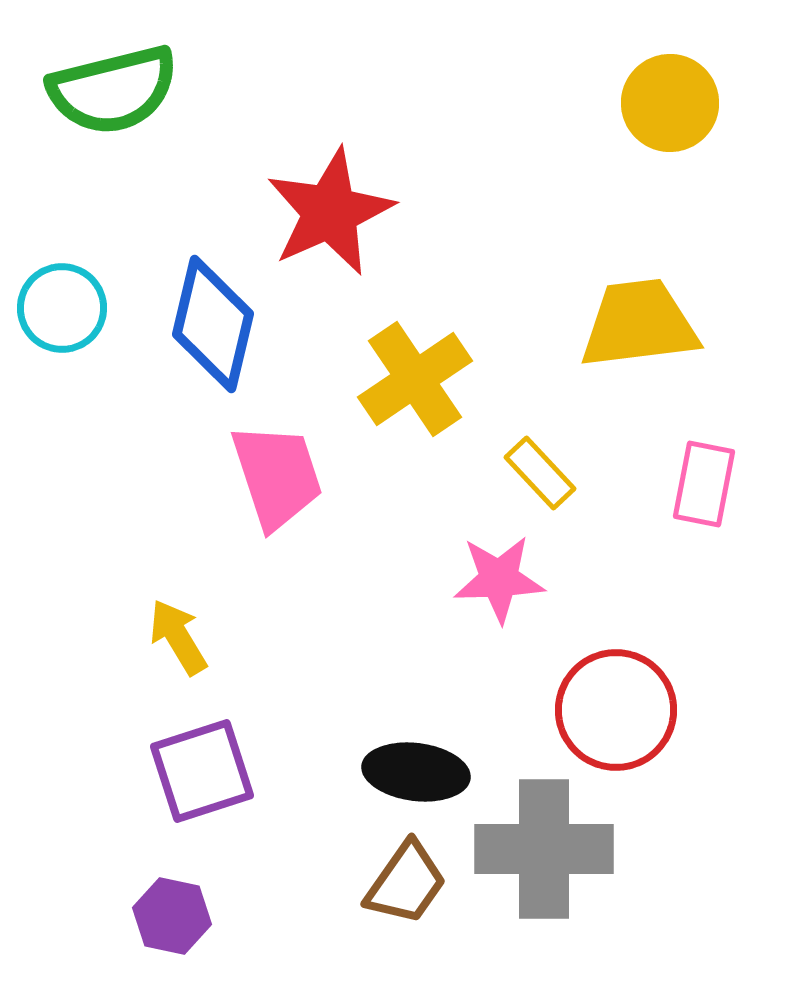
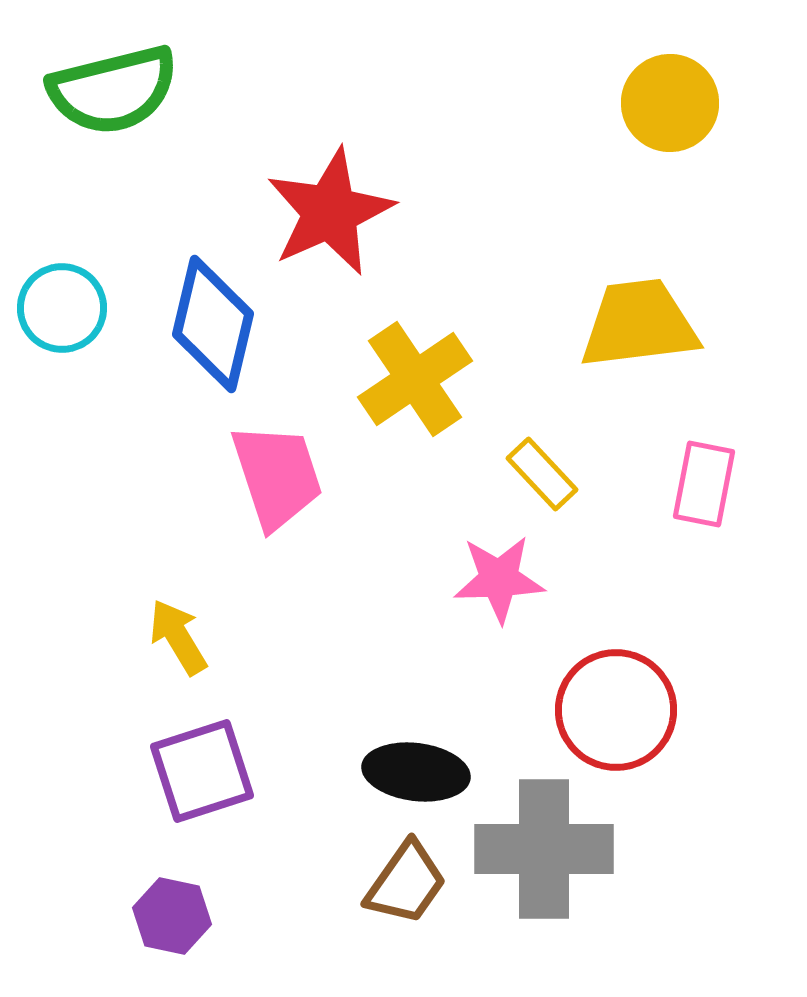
yellow rectangle: moved 2 px right, 1 px down
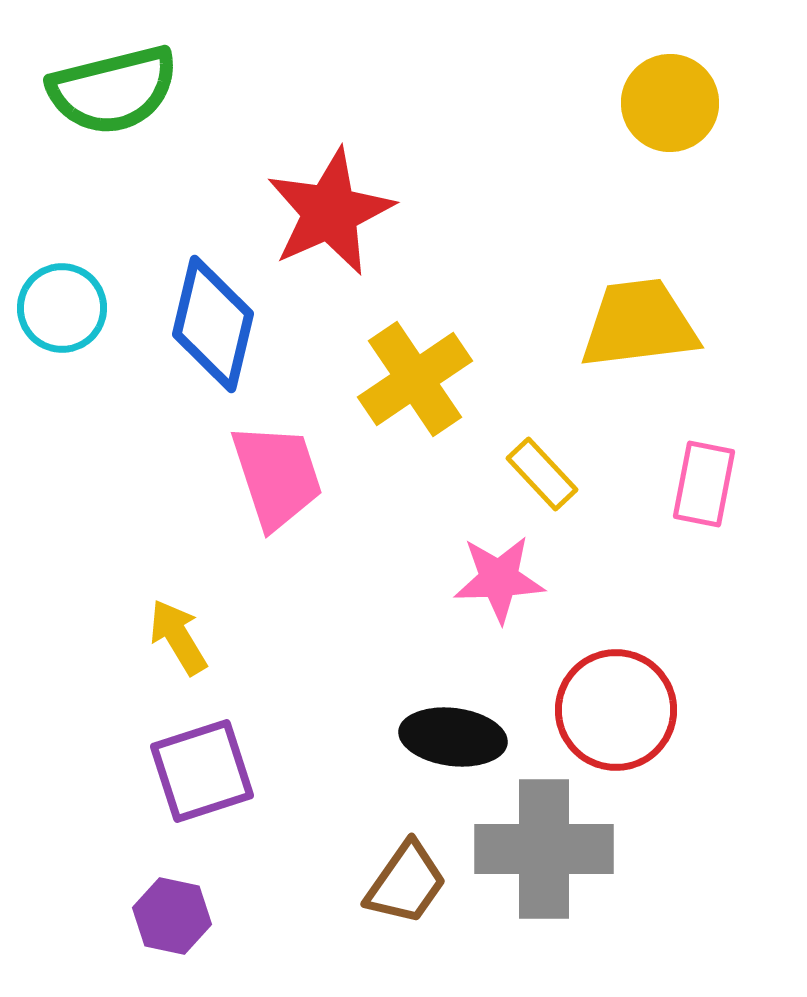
black ellipse: moved 37 px right, 35 px up
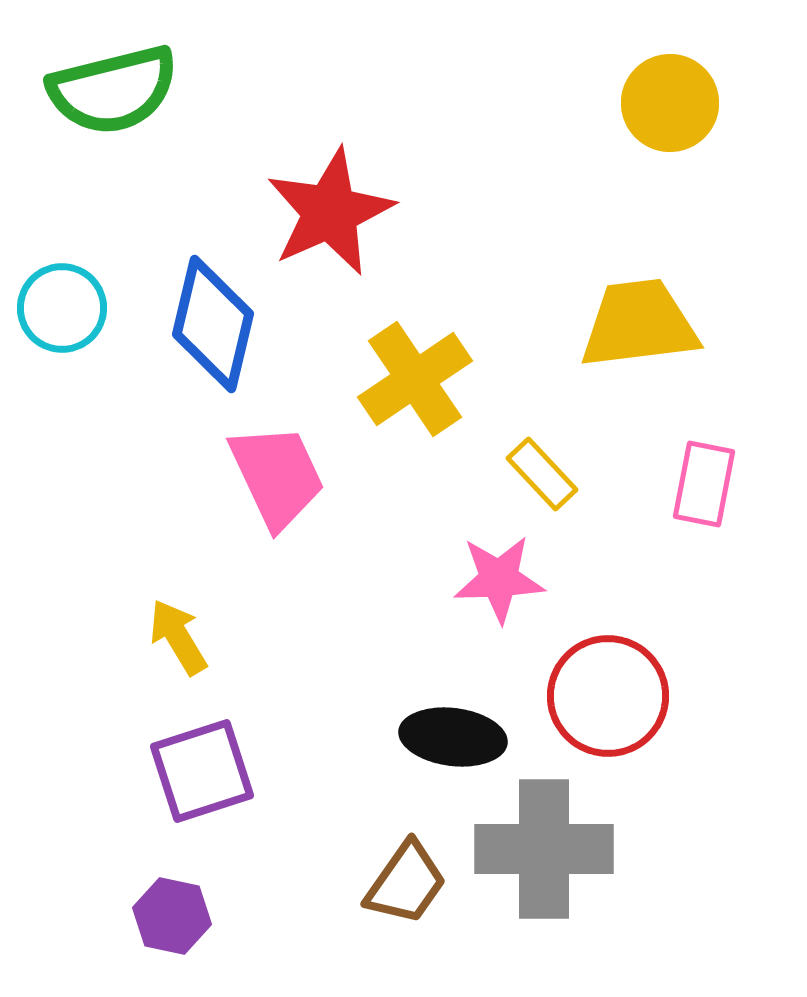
pink trapezoid: rotated 7 degrees counterclockwise
red circle: moved 8 px left, 14 px up
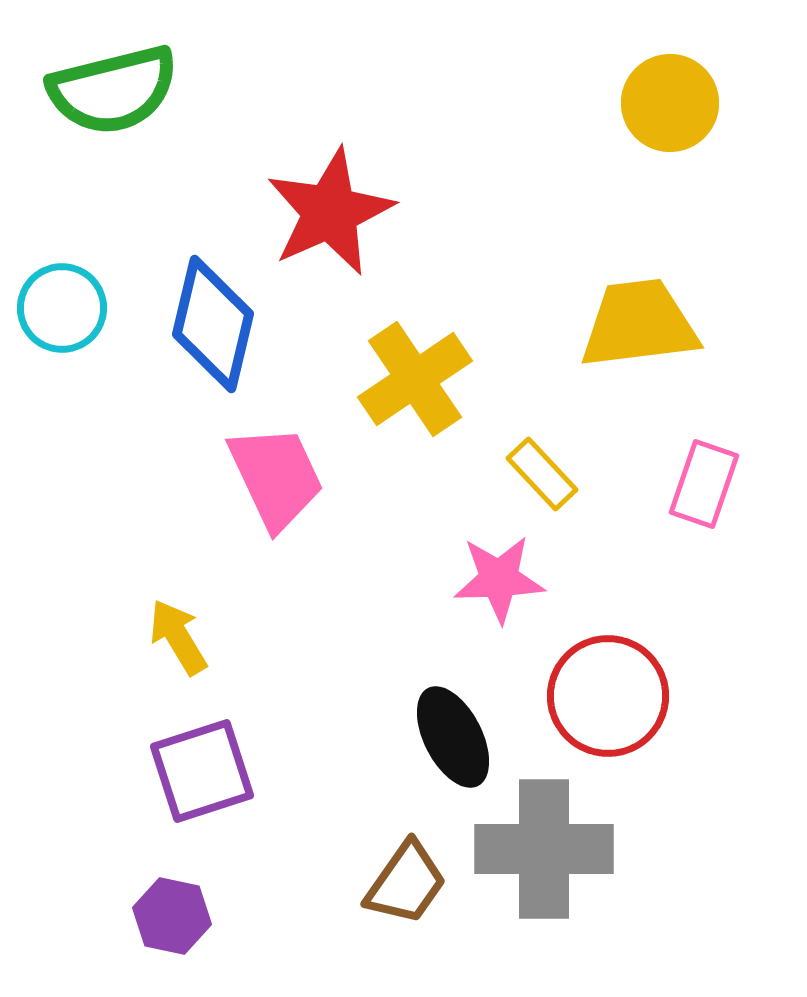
pink trapezoid: moved 1 px left, 1 px down
pink rectangle: rotated 8 degrees clockwise
black ellipse: rotated 56 degrees clockwise
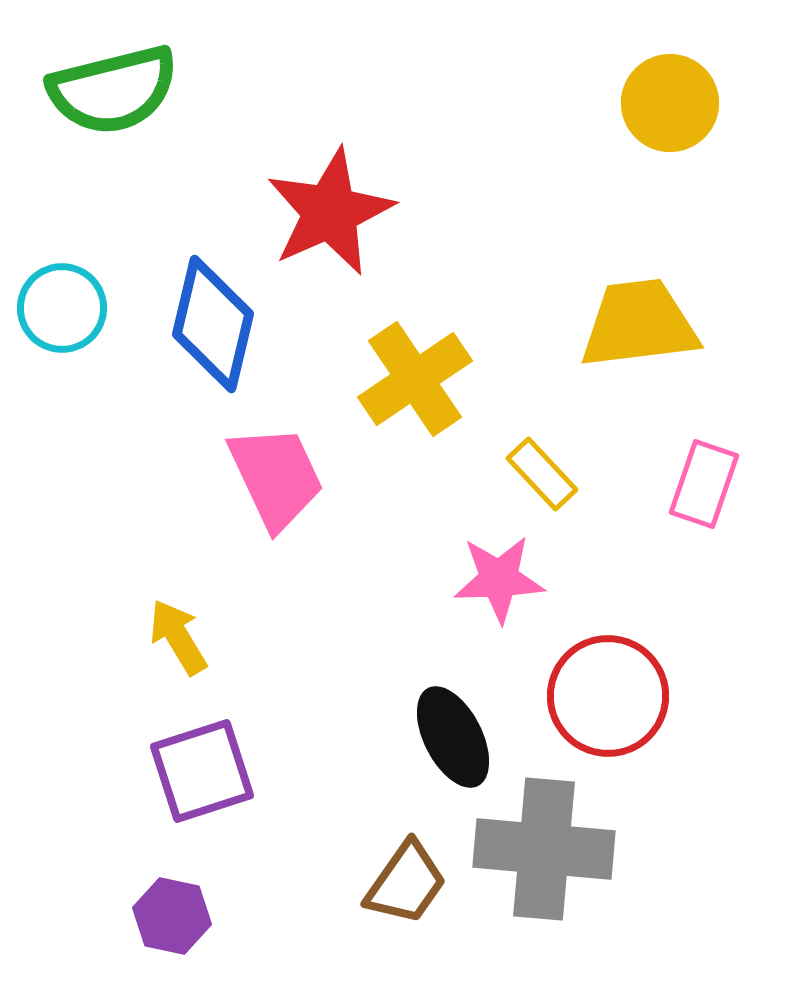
gray cross: rotated 5 degrees clockwise
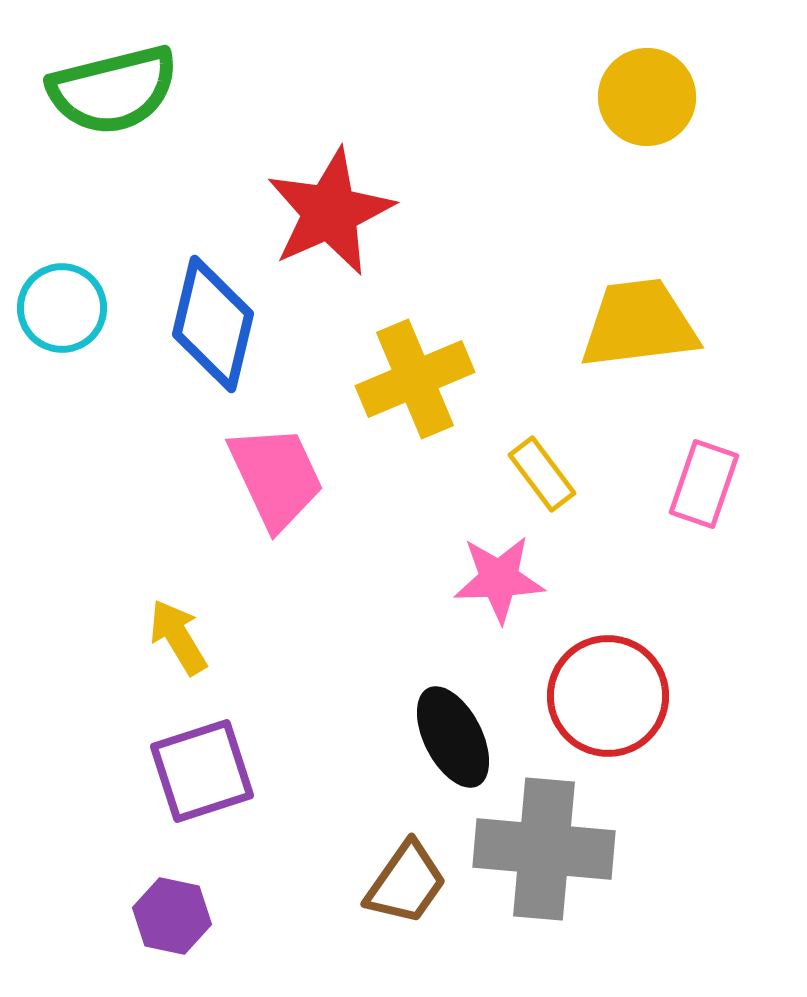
yellow circle: moved 23 px left, 6 px up
yellow cross: rotated 11 degrees clockwise
yellow rectangle: rotated 6 degrees clockwise
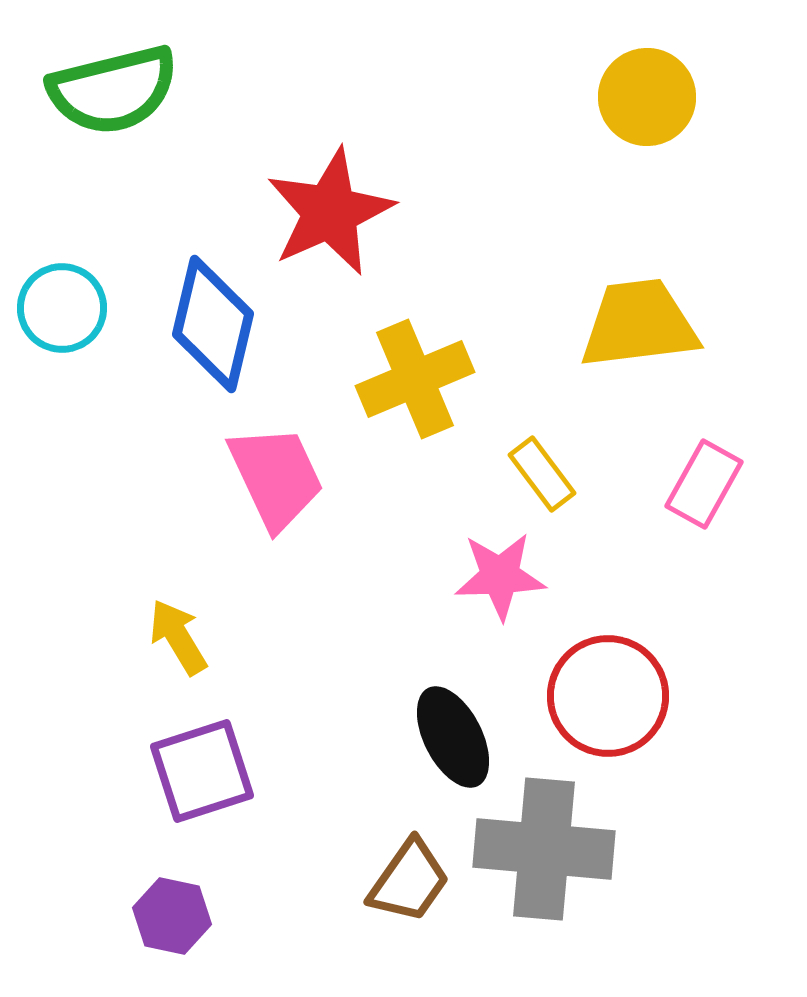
pink rectangle: rotated 10 degrees clockwise
pink star: moved 1 px right, 3 px up
brown trapezoid: moved 3 px right, 2 px up
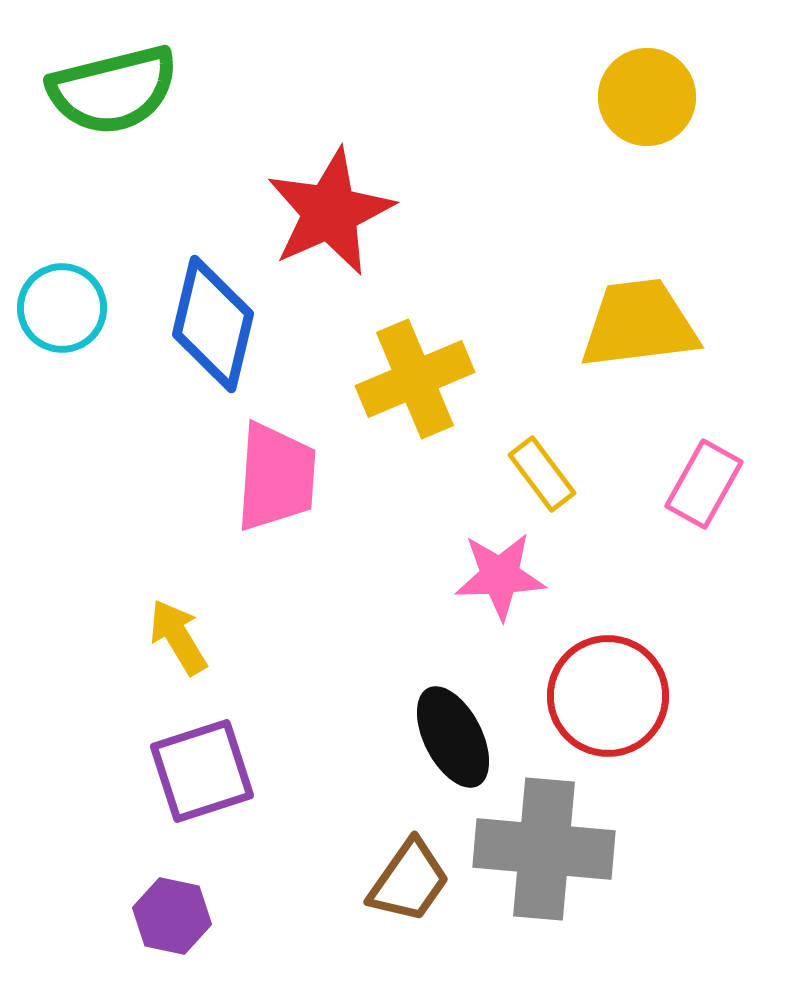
pink trapezoid: rotated 29 degrees clockwise
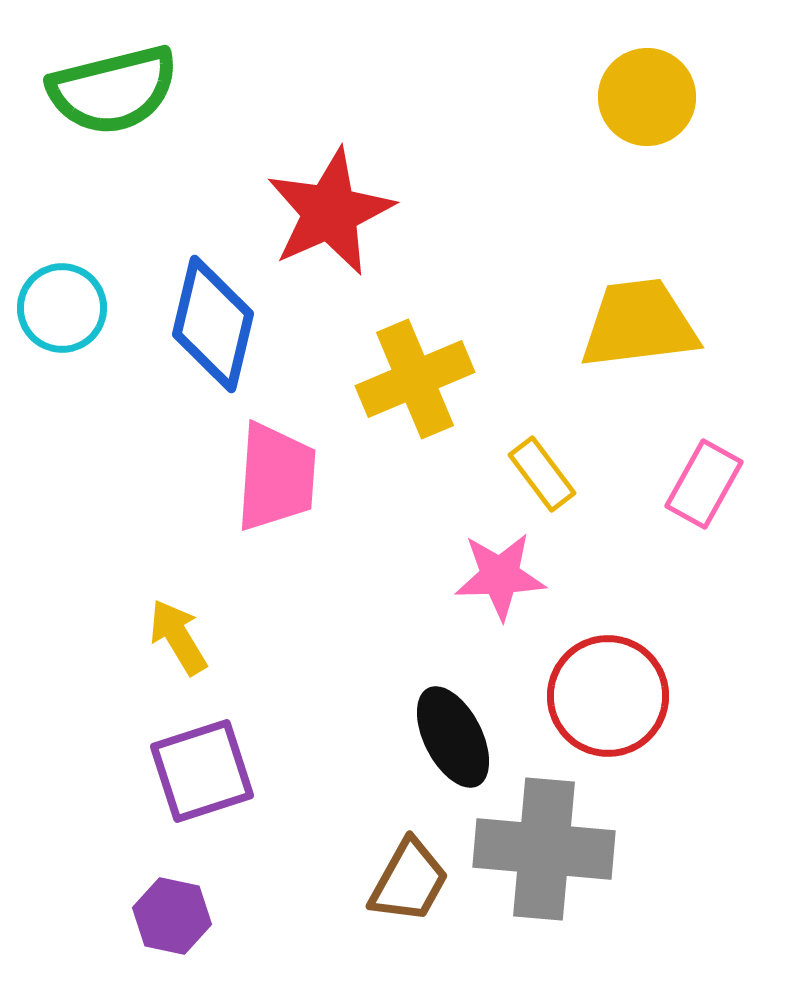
brown trapezoid: rotated 6 degrees counterclockwise
